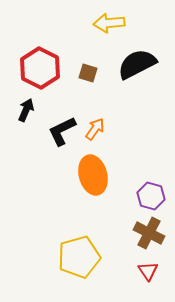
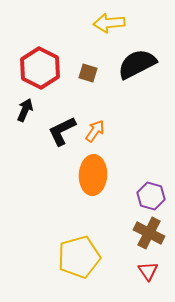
black arrow: moved 1 px left
orange arrow: moved 2 px down
orange ellipse: rotated 18 degrees clockwise
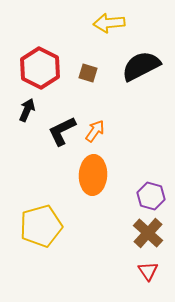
black semicircle: moved 4 px right, 2 px down
black arrow: moved 2 px right
brown cross: moved 1 px left; rotated 16 degrees clockwise
yellow pentagon: moved 38 px left, 31 px up
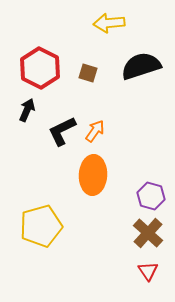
black semicircle: rotated 9 degrees clockwise
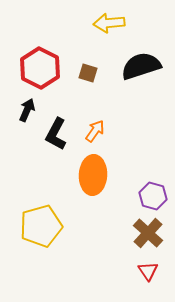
black L-shape: moved 6 px left, 3 px down; rotated 36 degrees counterclockwise
purple hexagon: moved 2 px right
